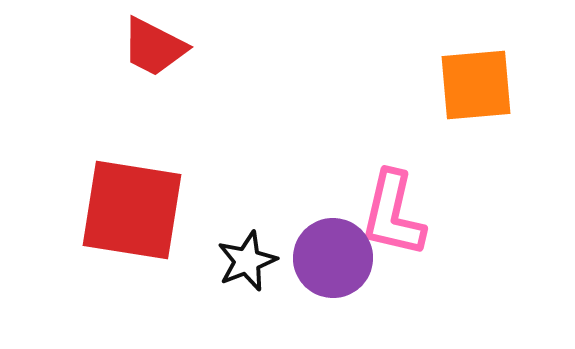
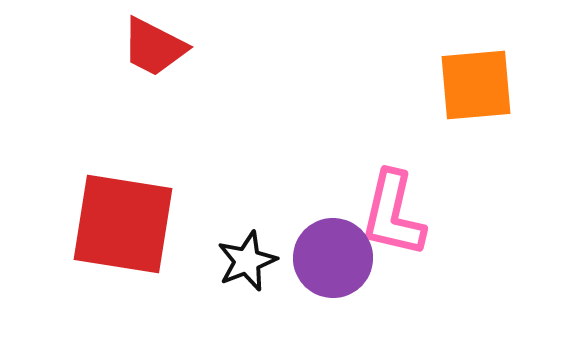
red square: moved 9 px left, 14 px down
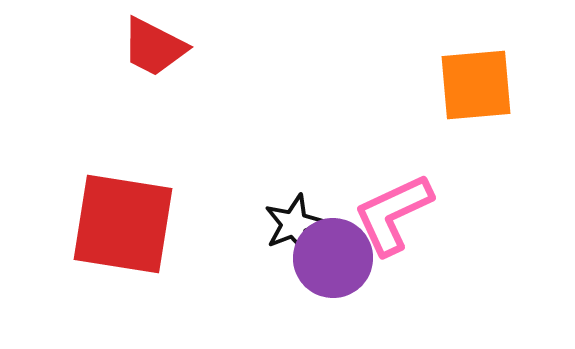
pink L-shape: rotated 52 degrees clockwise
black star: moved 47 px right, 37 px up
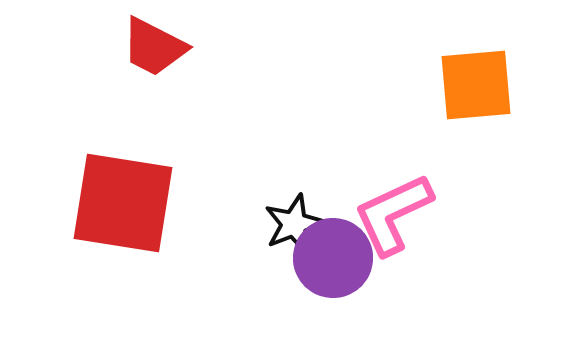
red square: moved 21 px up
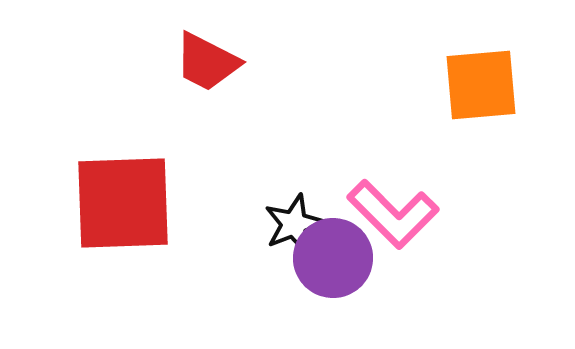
red trapezoid: moved 53 px right, 15 px down
orange square: moved 5 px right
red square: rotated 11 degrees counterclockwise
pink L-shape: rotated 110 degrees counterclockwise
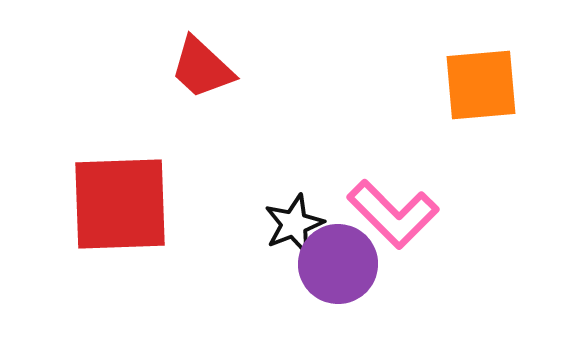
red trapezoid: moved 5 px left, 6 px down; rotated 16 degrees clockwise
red square: moved 3 px left, 1 px down
purple circle: moved 5 px right, 6 px down
